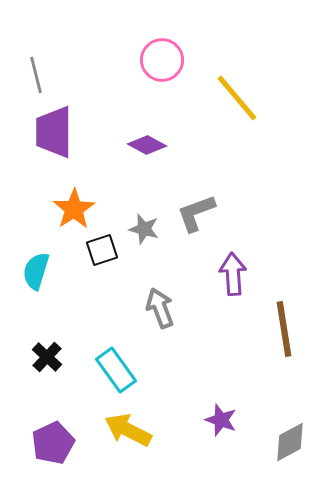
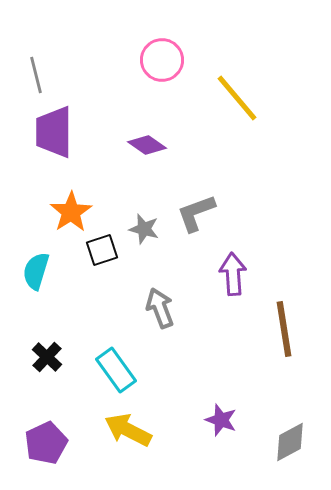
purple diamond: rotated 6 degrees clockwise
orange star: moved 3 px left, 3 px down
purple pentagon: moved 7 px left
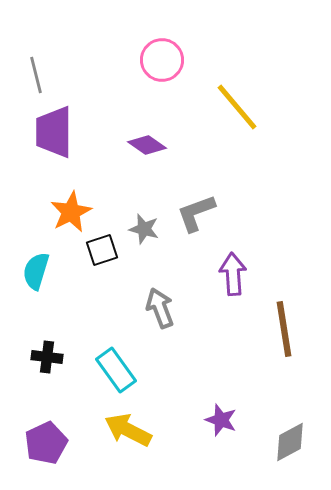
yellow line: moved 9 px down
orange star: rotated 6 degrees clockwise
black cross: rotated 36 degrees counterclockwise
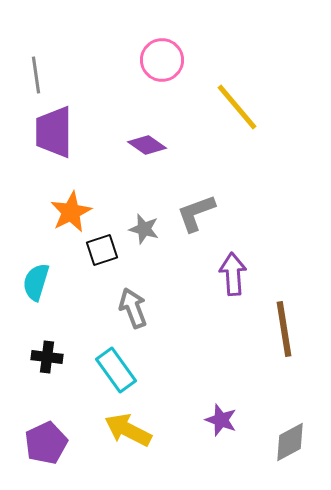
gray line: rotated 6 degrees clockwise
cyan semicircle: moved 11 px down
gray arrow: moved 27 px left
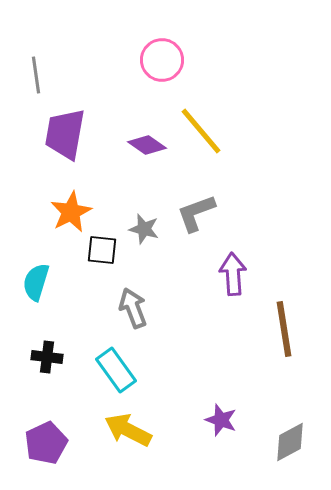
yellow line: moved 36 px left, 24 px down
purple trapezoid: moved 11 px right, 2 px down; rotated 10 degrees clockwise
black square: rotated 24 degrees clockwise
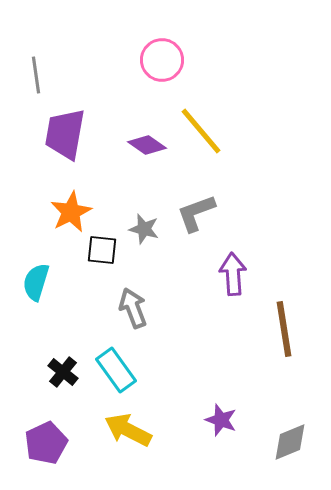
black cross: moved 16 px right, 15 px down; rotated 32 degrees clockwise
gray diamond: rotated 6 degrees clockwise
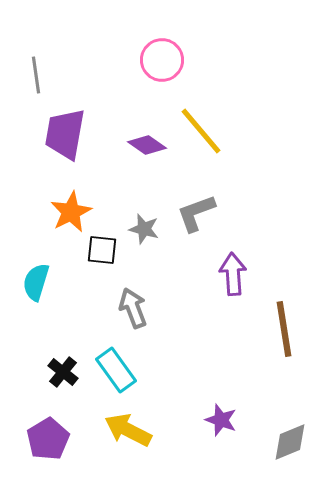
purple pentagon: moved 2 px right, 4 px up; rotated 6 degrees counterclockwise
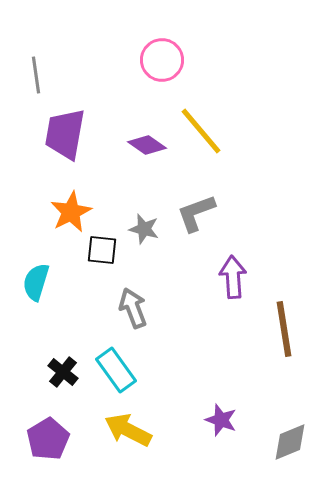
purple arrow: moved 3 px down
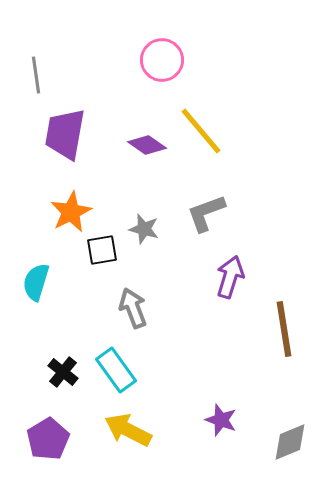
gray L-shape: moved 10 px right
black square: rotated 16 degrees counterclockwise
purple arrow: moved 3 px left; rotated 21 degrees clockwise
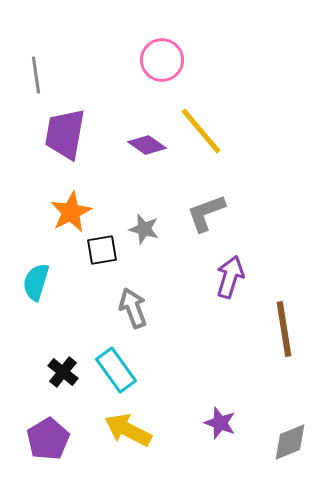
purple star: moved 1 px left, 3 px down
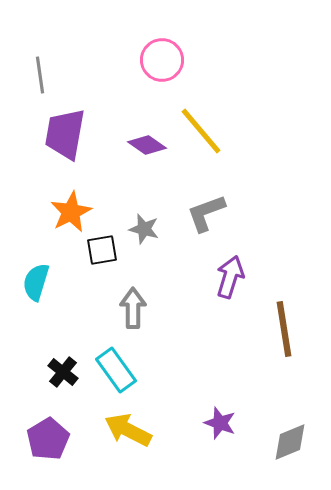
gray line: moved 4 px right
gray arrow: rotated 21 degrees clockwise
